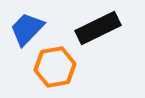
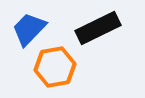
blue trapezoid: moved 2 px right
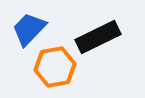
black rectangle: moved 9 px down
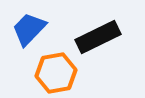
orange hexagon: moved 1 px right, 6 px down
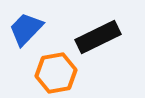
blue trapezoid: moved 3 px left
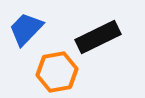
orange hexagon: moved 1 px right, 1 px up
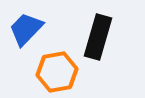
black rectangle: rotated 48 degrees counterclockwise
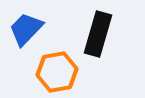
black rectangle: moved 3 px up
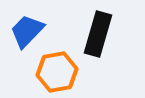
blue trapezoid: moved 1 px right, 2 px down
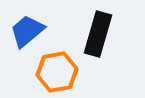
blue trapezoid: rotated 6 degrees clockwise
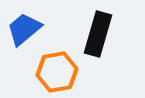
blue trapezoid: moved 3 px left, 2 px up
